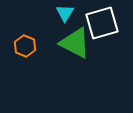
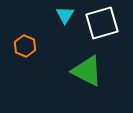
cyan triangle: moved 2 px down
green triangle: moved 12 px right, 28 px down
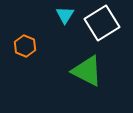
white square: rotated 16 degrees counterclockwise
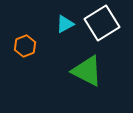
cyan triangle: moved 9 px down; rotated 30 degrees clockwise
orange hexagon: rotated 15 degrees clockwise
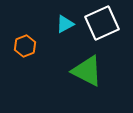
white square: rotated 8 degrees clockwise
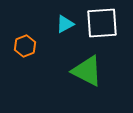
white square: rotated 20 degrees clockwise
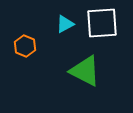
orange hexagon: rotated 15 degrees counterclockwise
green triangle: moved 2 px left
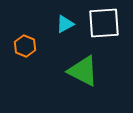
white square: moved 2 px right
green triangle: moved 2 px left
